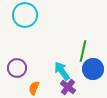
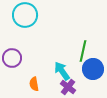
purple circle: moved 5 px left, 10 px up
orange semicircle: moved 4 px up; rotated 32 degrees counterclockwise
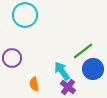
green line: rotated 40 degrees clockwise
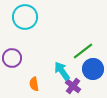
cyan circle: moved 2 px down
purple cross: moved 5 px right, 1 px up
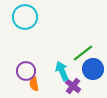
green line: moved 2 px down
purple circle: moved 14 px right, 13 px down
cyan arrow: rotated 12 degrees clockwise
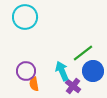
blue circle: moved 2 px down
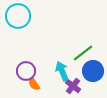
cyan circle: moved 7 px left, 1 px up
orange semicircle: rotated 24 degrees counterclockwise
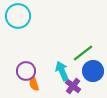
orange semicircle: rotated 16 degrees clockwise
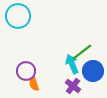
green line: moved 1 px left, 1 px up
cyan arrow: moved 10 px right, 7 px up
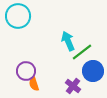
cyan arrow: moved 4 px left, 23 px up
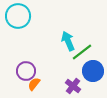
orange semicircle: rotated 56 degrees clockwise
